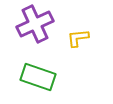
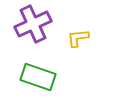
purple cross: moved 2 px left
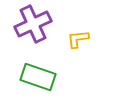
yellow L-shape: moved 1 px down
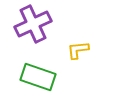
yellow L-shape: moved 11 px down
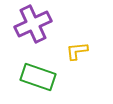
yellow L-shape: moved 1 px left, 1 px down
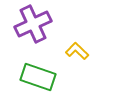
yellow L-shape: rotated 50 degrees clockwise
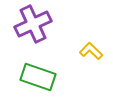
yellow L-shape: moved 14 px right
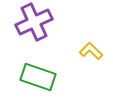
purple cross: moved 1 px right, 2 px up
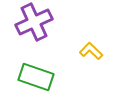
green rectangle: moved 2 px left
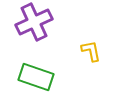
yellow L-shape: rotated 35 degrees clockwise
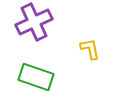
yellow L-shape: moved 1 px left, 2 px up
